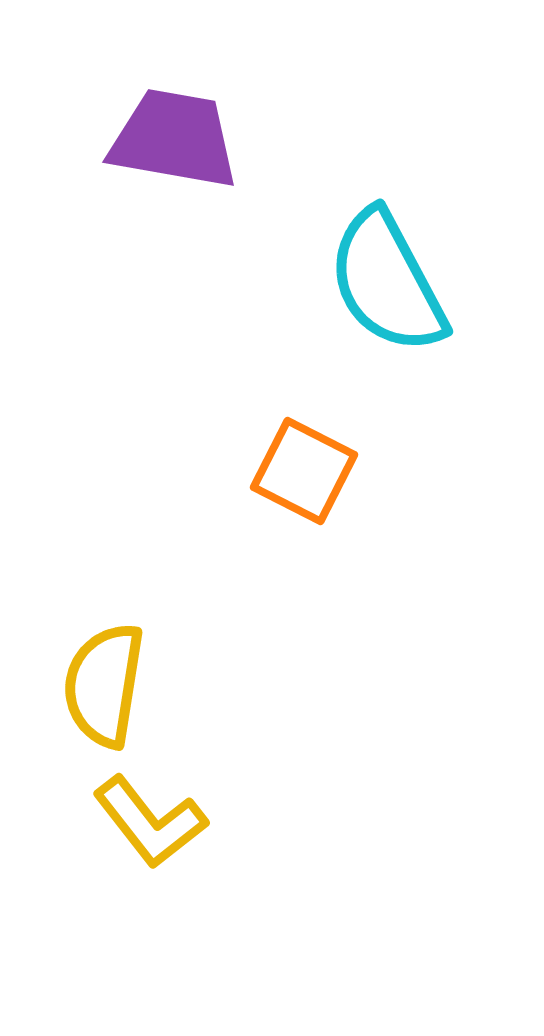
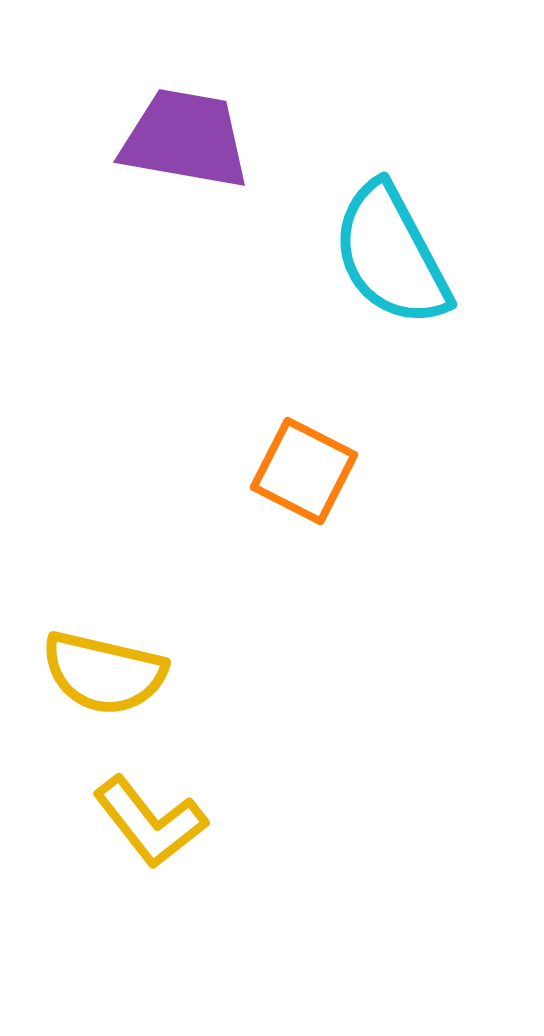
purple trapezoid: moved 11 px right
cyan semicircle: moved 4 px right, 27 px up
yellow semicircle: moved 12 px up; rotated 86 degrees counterclockwise
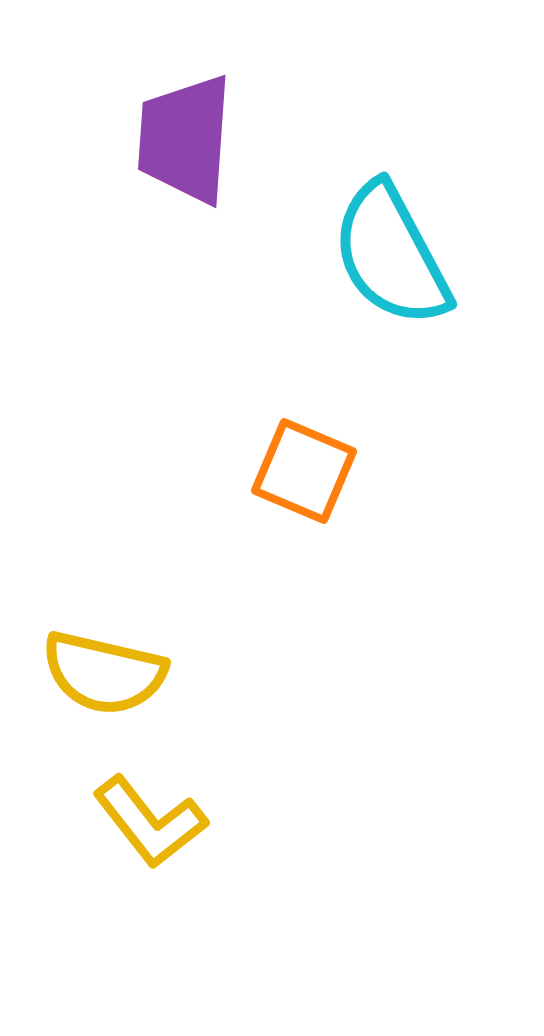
purple trapezoid: rotated 96 degrees counterclockwise
orange square: rotated 4 degrees counterclockwise
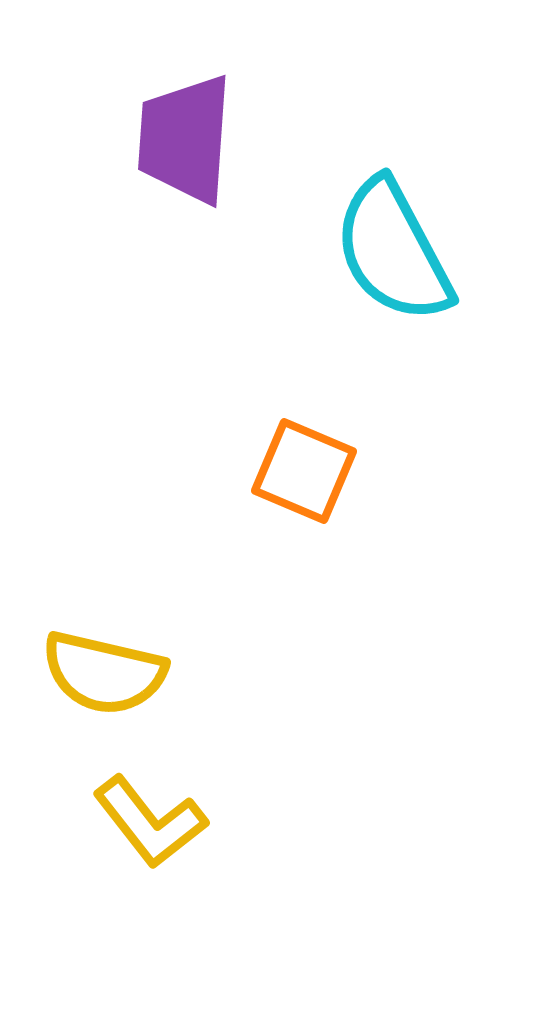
cyan semicircle: moved 2 px right, 4 px up
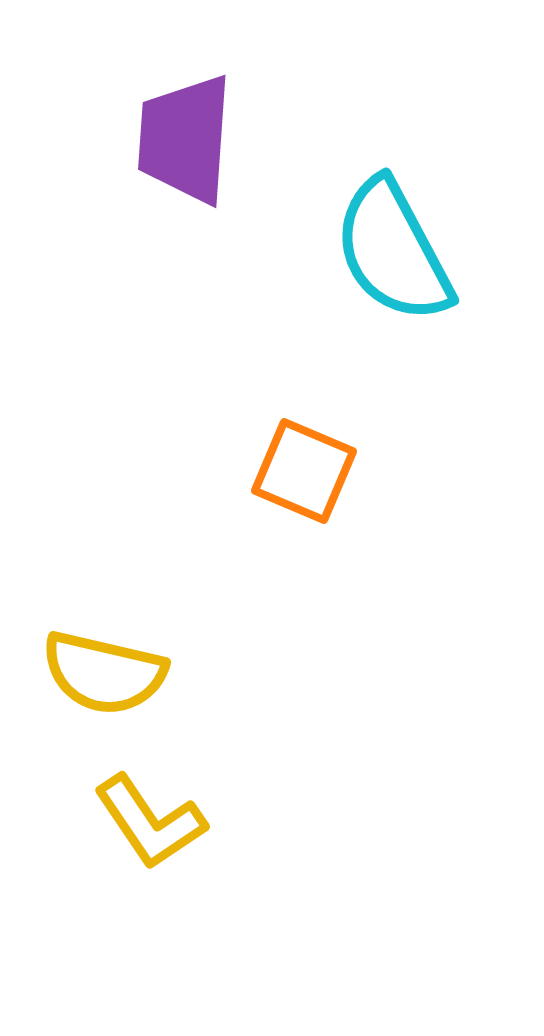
yellow L-shape: rotated 4 degrees clockwise
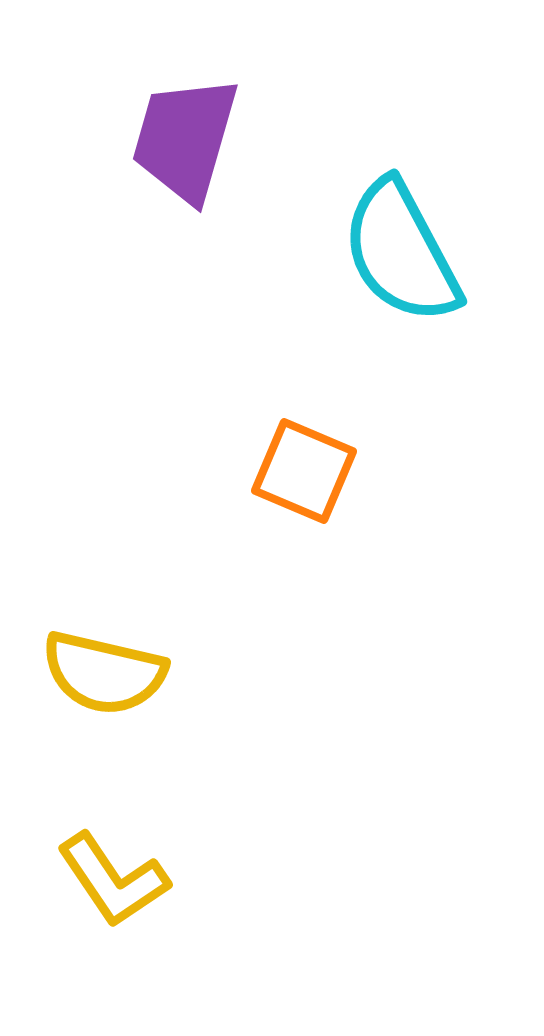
purple trapezoid: rotated 12 degrees clockwise
cyan semicircle: moved 8 px right, 1 px down
yellow L-shape: moved 37 px left, 58 px down
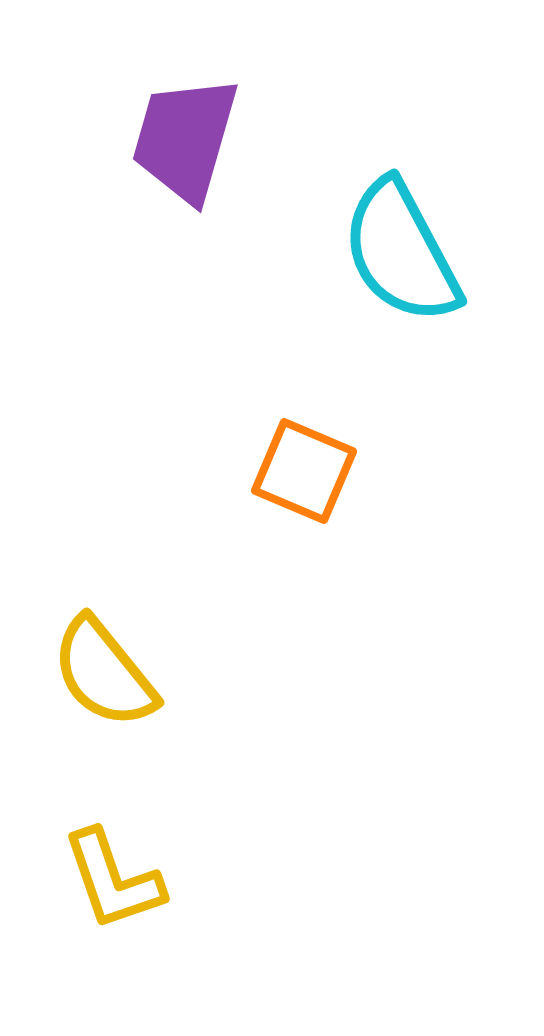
yellow semicircle: rotated 38 degrees clockwise
yellow L-shape: rotated 15 degrees clockwise
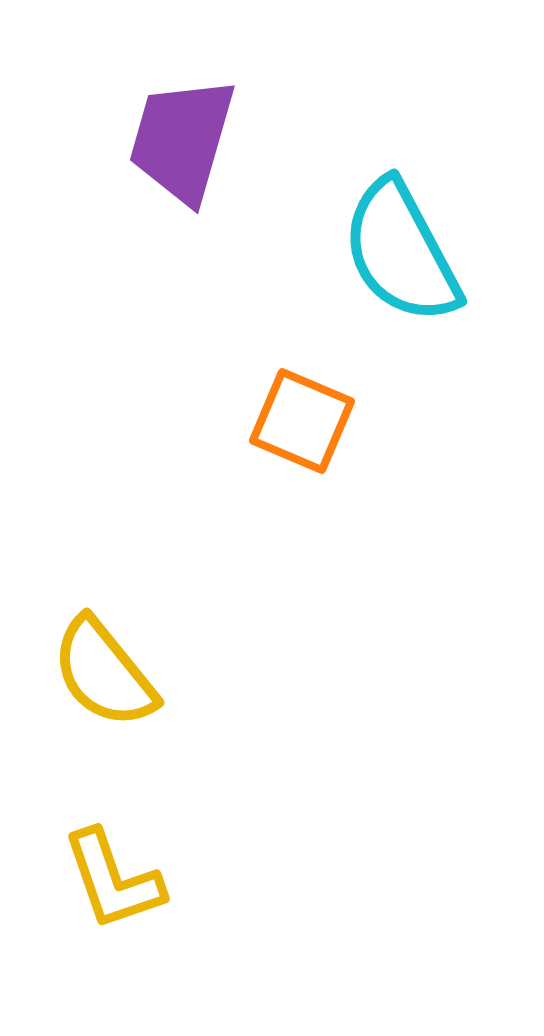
purple trapezoid: moved 3 px left, 1 px down
orange square: moved 2 px left, 50 px up
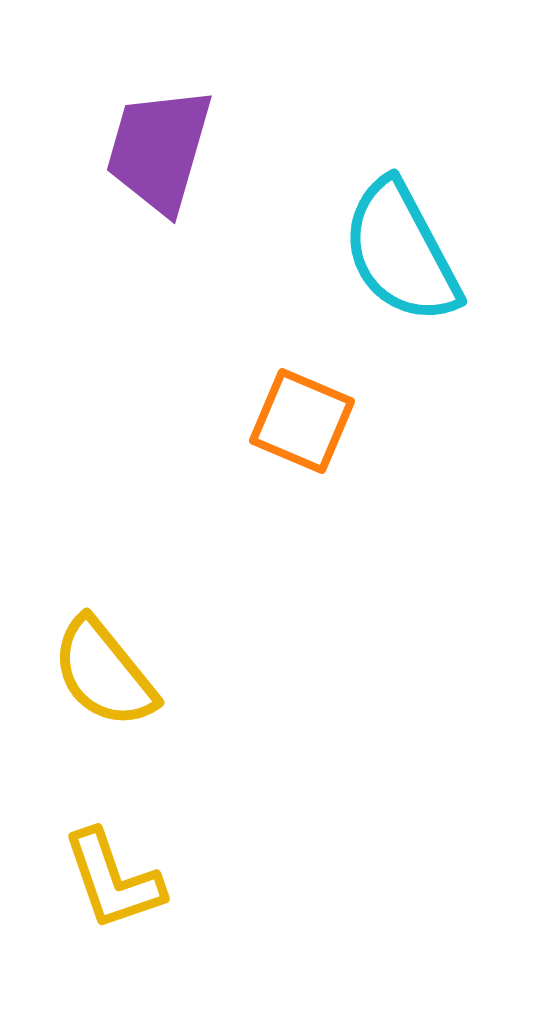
purple trapezoid: moved 23 px left, 10 px down
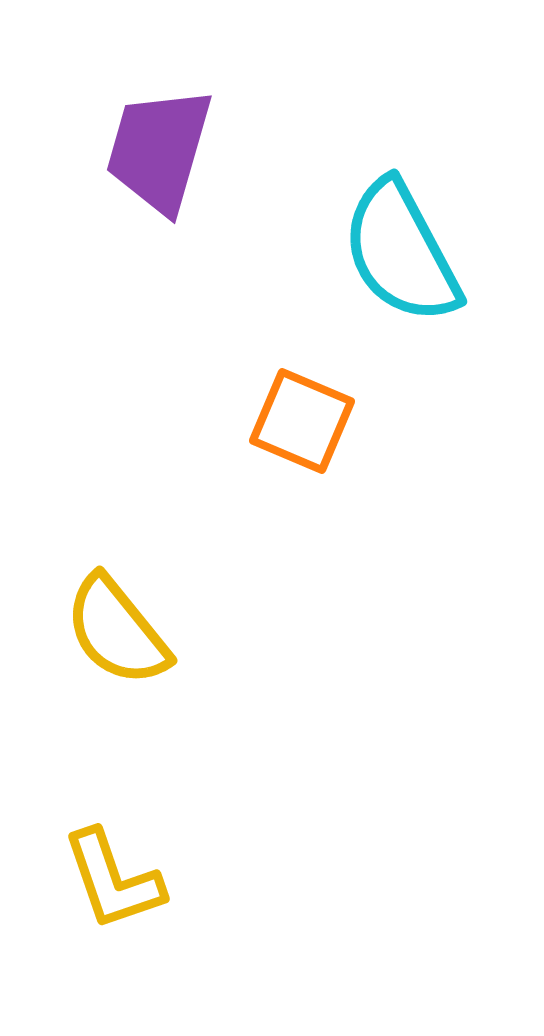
yellow semicircle: moved 13 px right, 42 px up
